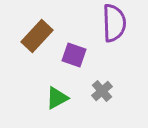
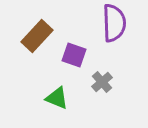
gray cross: moved 9 px up
green triangle: rotated 50 degrees clockwise
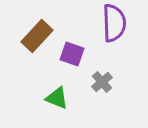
purple square: moved 2 px left, 1 px up
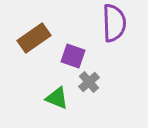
brown rectangle: moved 3 px left, 2 px down; rotated 12 degrees clockwise
purple square: moved 1 px right, 2 px down
gray cross: moved 13 px left
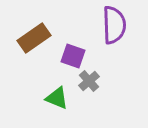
purple semicircle: moved 2 px down
gray cross: moved 1 px up
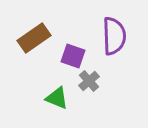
purple semicircle: moved 11 px down
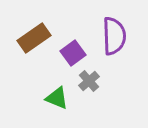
purple square: moved 3 px up; rotated 35 degrees clockwise
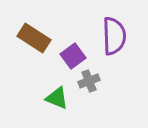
brown rectangle: rotated 68 degrees clockwise
purple square: moved 3 px down
gray cross: rotated 20 degrees clockwise
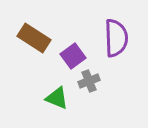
purple semicircle: moved 2 px right, 2 px down
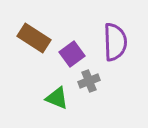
purple semicircle: moved 1 px left, 4 px down
purple square: moved 1 px left, 2 px up
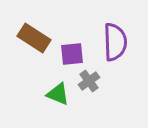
purple square: rotated 30 degrees clockwise
gray cross: rotated 15 degrees counterclockwise
green triangle: moved 1 px right, 4 px up
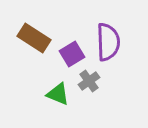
purple semicircle: moved 7 px left
purple square: rotated 25 degrees counterclockwise
